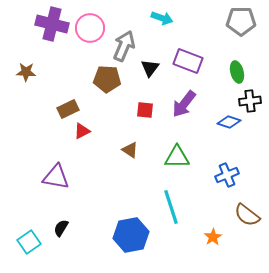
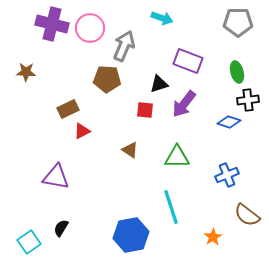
gray pentagon: moved 3 px left, 1 px down
black triangle: moved 9 px right, 16 px down; rotated 36 degrees clockwise
black cross: moved 2 px left, 1 px up
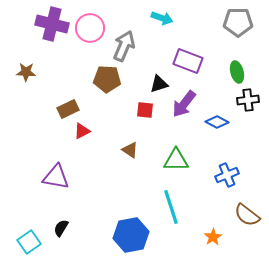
blue diamond: moved 12 px left; rotated 10 degrees clockwise
green triangle: moved 1 px left, 3 px down
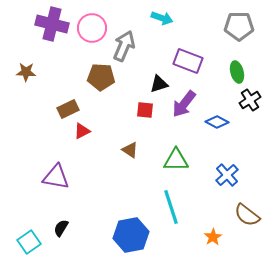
gray pentagon: moved 1 px right, 4 px down
pink circle: moved 2 px right
brown pentagon: moved 6 px left, 2 px up
black cross: moved 2 px right; rotated 25 degrees counterclockwise
blue cross: rotated 20 degrees counterclockwise
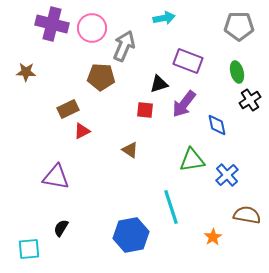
cyan arrow: moved 2 px right; rotated 30 degrees counterclockwise
blue diamond: moved 3 px down; rotated 50 degrees clockwise
green triangle: moved 16 px right; rotated 8 degrees counterclockwise
brown semicircle: rotated 152 degrees clockwise
cyan square: moved 7 px down; rotated 30 degrees clockwise
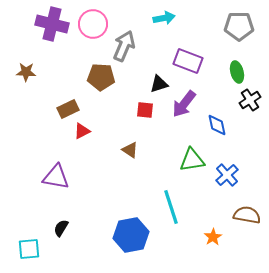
pink circle: moved 1 px right, 4 px up
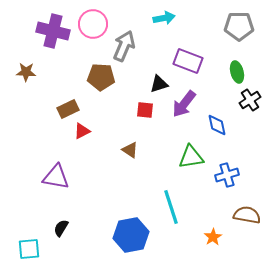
purple cross: moved 1 px right, 7 px down
green triangle: moved 1 px left, 3 px up
blue cross: rotated 25 degrees clockwise
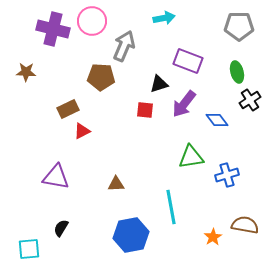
pink circle: moved 1 px left, 3 px up
purple cross: moved 2 px up
blue diamond: moved 5 px up; rotated 25 degrees counterclockwise
brown triangle: moved 14 px left, 34 px down; rotated 36 degrees counterclockwise
cyan line: rotated 8 degrees clockwise
brown semicircle: moved 2 px left, 10 px down
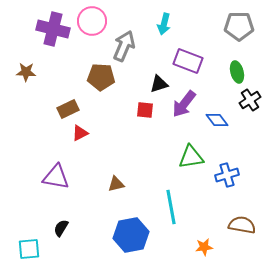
cyan arrow: moved 6 px down; rotated 115 degrees clockwise
red triangle: moved 2 px left, 2 px down
brown triangle: rotated 12 degrees counterclockwise
brown semicircle: moved 3 px left
orange star: moved 9 px left, 10 px down; rotated 24 degrees clockwise
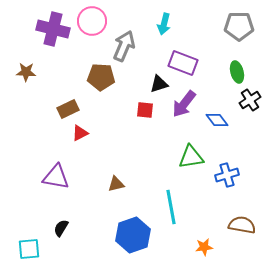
purple rectangle: moved 5 px left, 2 px down
blue hexagon: moved 2 px right; rotated 8 degrees counterclockwise
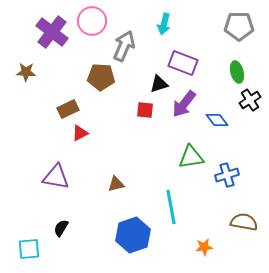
purple cross: moved 1 px left, 3 px down; rotated 24 degrees clockwise
brown semicircle: moved 2 px right, 3 px up
